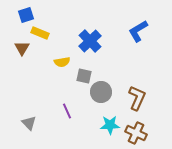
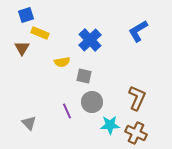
blue cross: moved 1 px up
gray circle: moved 9 px left, 10 px down
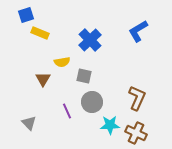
brown triangle: moved 21 px right, 31 px down
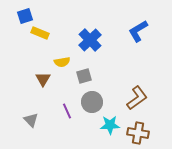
blue square: moved 1 px left, 1 px down
gray square: rotated 28 degrees counterclockwise
brown L-shape: rotated 30 degrees clockwise
gray triangle: moved 2 px right, 3 px up
brown cross: moved 2 px right; rotated 15 degrees counterclockwise
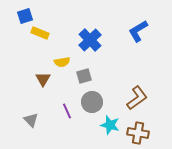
cyan star: rotated 18 degrees clockwise
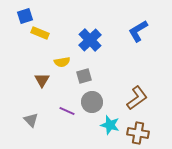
brown triangle: moved 1 px left, 1 px down
purple line: rotated 42 degrees counterclockwise
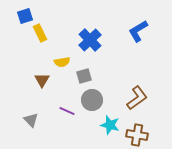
yellow rectangle: rotated 42 degrees clockwise
gray circle: moved 2 px up
brown cross: moved 1 px left, 2 px down
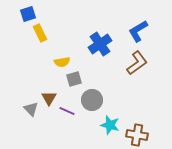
blue square: moved 3 px right, 2 px up
blue cross: moved 10 px right, 4 px down; rotated 10 degrees clockwise
gray square: moved 10 px left, 3 px down
brown triangle: moved 7 px right, 18 px down
brown L-shape: moved 35 px up
gray triangle: moved 11 px up
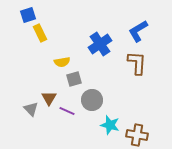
blue square: moved 1 px down
brown L-shape: rotated 50 degrees counterclockwise
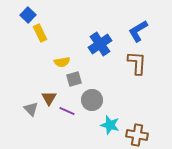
blue square: rotated 28 degrees counterclockwise
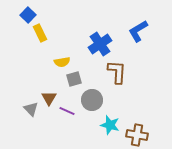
brown L-shape: moved 20 px left, 9 px down
